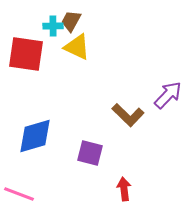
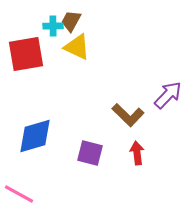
red square: rotated 18 degrees counterclockwise
red arrow: moved 13 px right, 36 px up
pink line: rotated 8 degrees clockwise
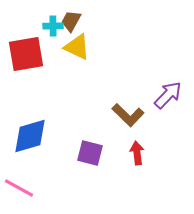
blue diamond: moved 5 px left
pink line: moved 6 px up
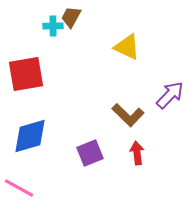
brown trapezoid: moved 4 px up
yellow triangle: moved 50 px right
red square: moved 20 px down
purple arrow: moved 2 px right
purple square: rotated 36 degrees counterclockwise
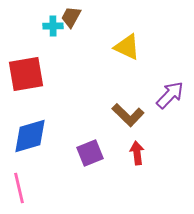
pink line: rotated 48 degrees clockwise
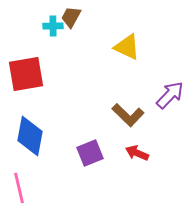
blue diamond: rotated 63 degrees counterclockwise
red arrow: rotated 60 degrees counterclockwise
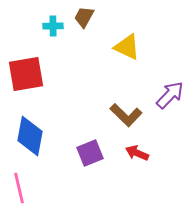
brown trapezoid: moved 13 px right
brown L-shape: moved 2 px left
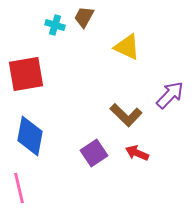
cyan cross: moved 2 px right, 1 px up; rotated 18 degrees clockwise
purple square: moved 4 px right; rotated 12 degrees counterclockwise
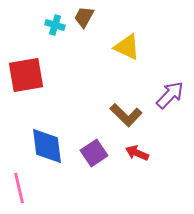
red square: moved 1 px down
blue diamond: moved 17 px right, 10 px down; rotated 18 degrees counterclockwise
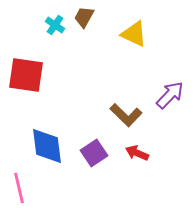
cyan cross: rotated 18 degrees clockwise
yellow triangle: moved 7 px right, 13 px up
red square: rotated 18 degrees clockwise
